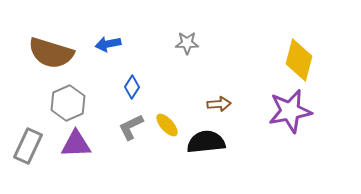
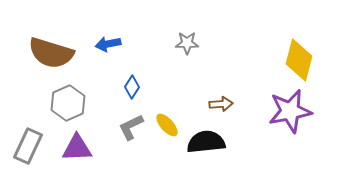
brown arrow: moved 2 px right
purple triangle: moved 1 px right, 4 px down
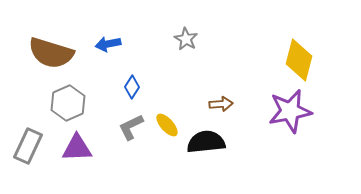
gray star: moved 1 px left, 4 px up; rotated 30 degrees clockwise
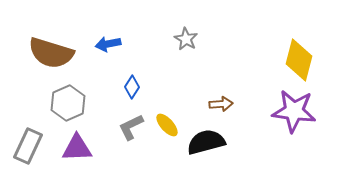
purple star: moved 4 px right; rotated 18 degrees clockwise
black semicircle: rotated 9 degrees counterclockwise
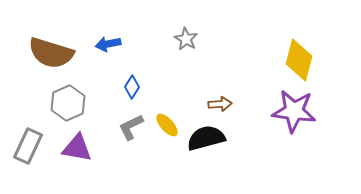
brown arrow: moved 1 px left
black semicircle: moved 4 px up
purple triangle: rotated 12 degrees clockwise
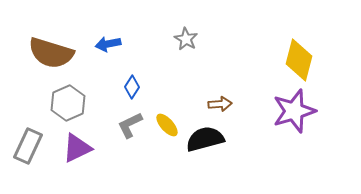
purple star: rotated 24 degrees counterclockwise
gray L-shape: moved 1 px left, 2 px up
black semicircle: moved 1 px left, 1 px down
purple triangle: rotated 36 degrees counterclockwise
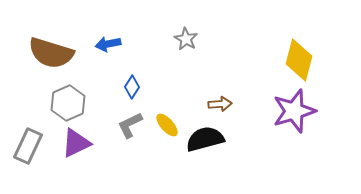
purple triangle: moved 1 px left, 5 px up
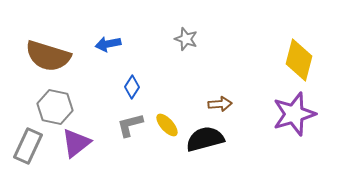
gray star: rotated 10 degrees counterclockwise
brown semicircle: moved 3 px left, 3 px down
gray hexagon: moved 13 px left, 4 px down; rotated 24 degrees counterclockwise
purple star: moved 3 px down
gray L-shape: rotated 12 degrees clockwise
purple triangle: rotated 12 degrees counterclockwise
